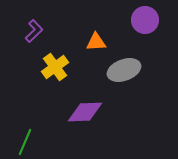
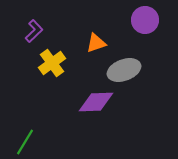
orange triangle: moved 1 px down; rotated 15 degrees counterclockwise
yellow cross: moved 3 px left, 4 px up
purple diamond: moved 11 px right, 10 px up
green line: rotated 8 degrees clockwise
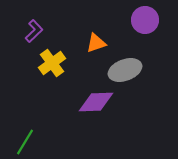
gray ellipse: moved 1 px right
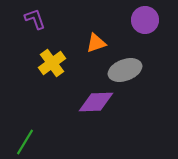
purple L-shape: moved 1 px right, 12 px up; rotated 65 degrees counterclockwise
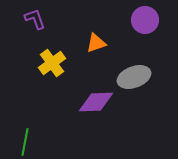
gray ellipse: moved 9 px right, 7 px down
green line: rotated 20 degrees counterclockwise
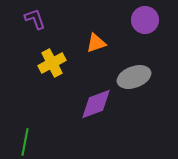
yellow cross: rotated 8 degrees clockwise
purple diamond: moved 2 px down; rotated 18 degrees counterclockwise
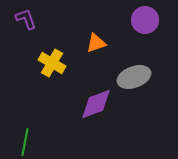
purple L-shape: moved 9 px left
yellow cross: rotated 32 degrees counterclockwise
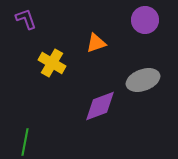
gray ellipse: moved 9 px right, 3 px down
purple diamond: moved 4 px right, 2 px down
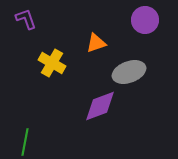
gray ellipse: moved 14 px left, 8 px up
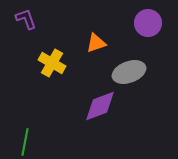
purple circle: moved 3 px right, 3 px down
